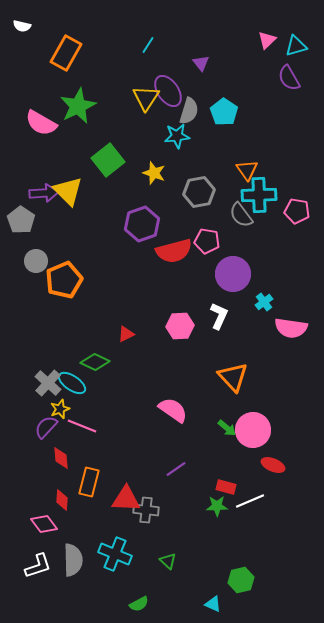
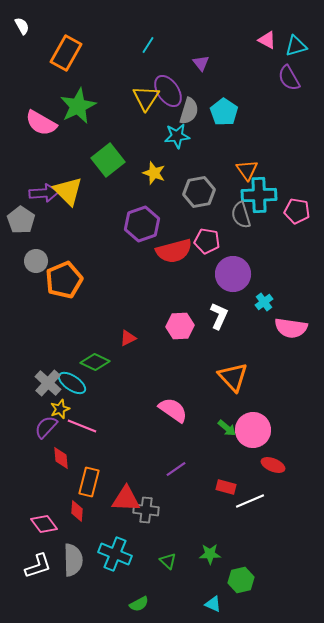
white semicircle at (22, 26): rotated 132 degrees counterclockwise
pink triangle at (267, 40): rotated 48 degrees counterclockwise
gray semicircle at (241, 215): rotated 20 degrees clockwise
red triangle at (126, 334): moved 2 px right, 4 px down
red diamond at (62, 500): moved 15 px right, 11 px down
green star at (217, 506): moved 7 px left, 48 px down
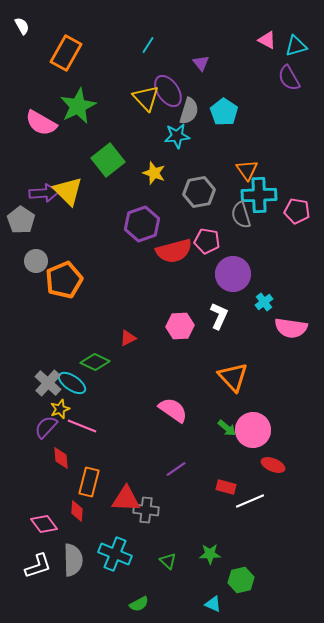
yellow triangle at (146, 98): rotated 16 degrees counterclockwise
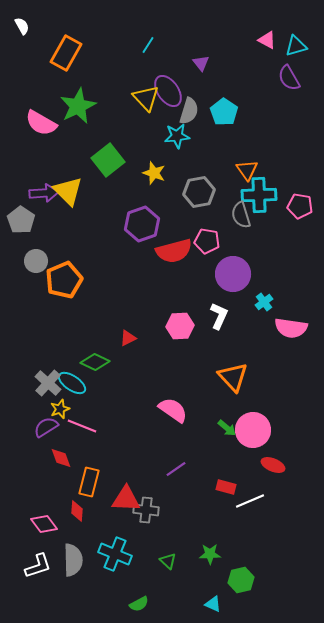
pink pentagon at (297, 211): moved 3 px right, 5 px up
purple semicircle at (46, 427): rotated 15 degrees clockwise
red diamond at (61, 458): rotated 15 degrees counterclockwise
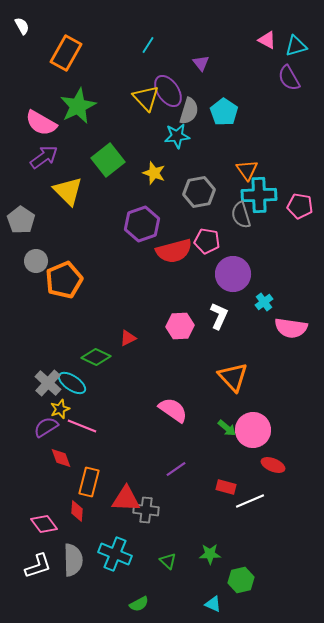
purple arrow at (44, 193): moved 36 px up; rotated 32 degrees counterclockwise
green diamond at (95, 362): moved 1 px right, 5 px up
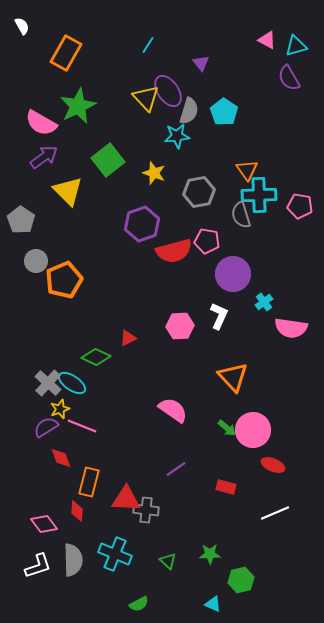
white line at (250, 501): moved 25 px right, 12 px down
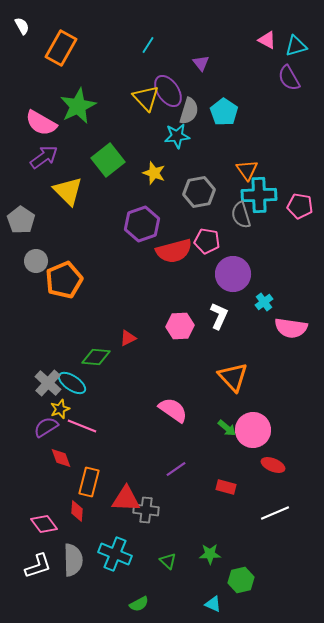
orange rectangle at (66, 53): moved 5 px left, 5 px up
green diamond at (96, 357): rotated 20 degrees counterclockwise
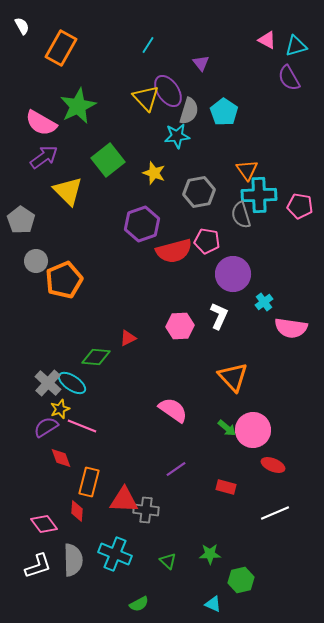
red triangle at (126, 499): moved 2 px left, 1 px down
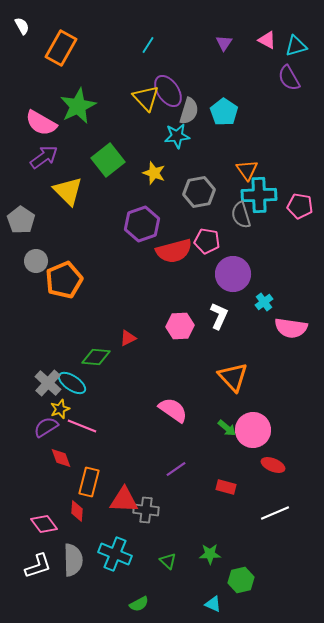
purple triangle at (201, 63): moved 23 px right, 20 px up; rotated 12 degrees clockwise
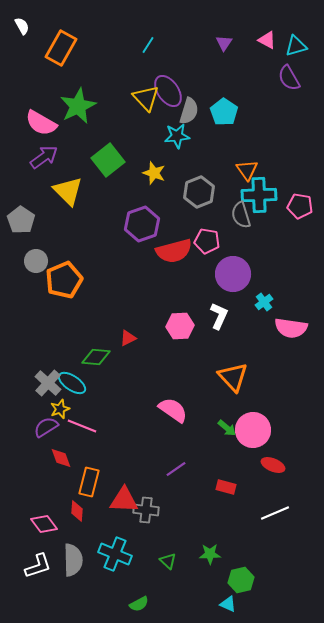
gray hexagon at (199, 192): rotated 12 degrees counterclockwise
cyan triangle at (213, 604): moved 15 px right
